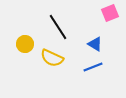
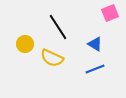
blue line: moved 2 px right, 2 px down
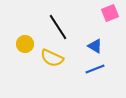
blue triangle: moved 2 px down
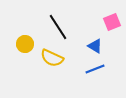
pink square: moved 2 px right, 9 px down
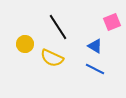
blue line: rotated 48 degrees clockwise
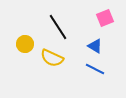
pink square: moved 7 px left, 4 px up
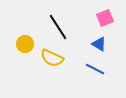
blue triangle: moved 4 px right, 2 px up
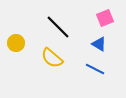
black line: rotated 12 degrees counterclockwise
yellow circle: moved 9 px left, 1 px up
yellow semicircle: rotated 15 degrees clockwise
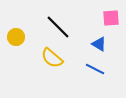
pink square: moved 6 px right; rotated 18 degrees clockwise
yellow circle: moved 6 px up
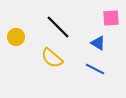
blue triangle: moved 1 px left, 1 px up
